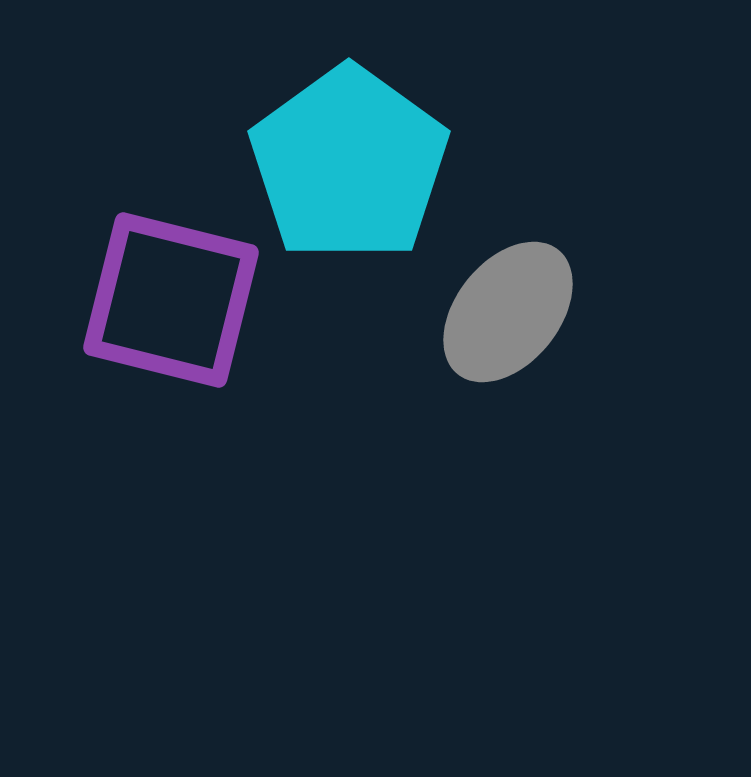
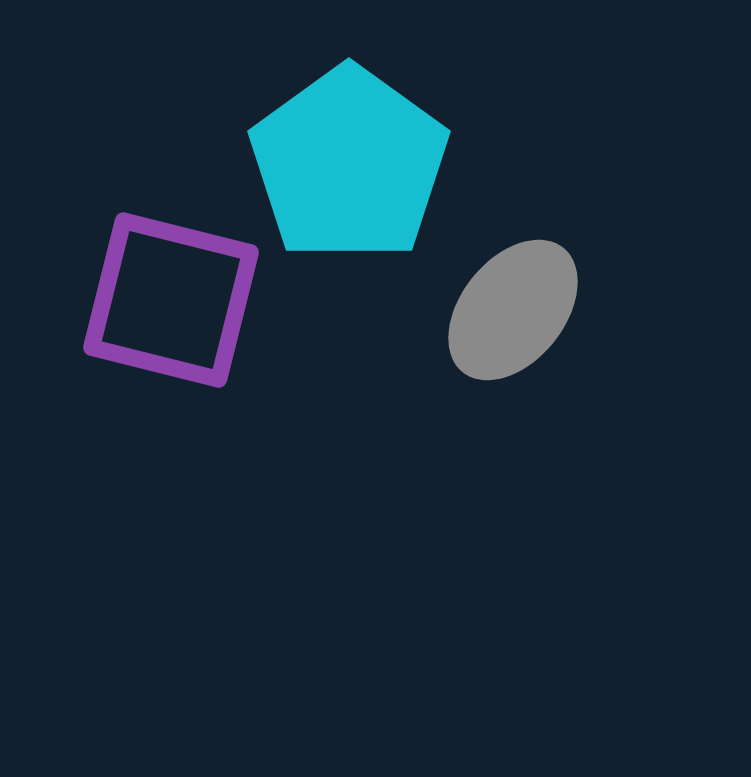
gray ellipse: moved 5 px right, 2 px up
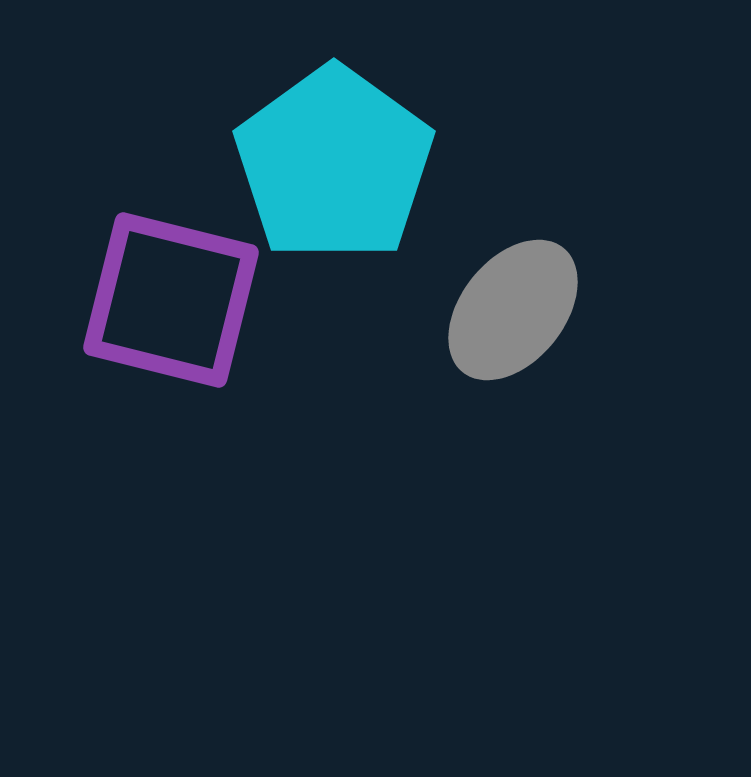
cyan pentagon: moved 15 px left
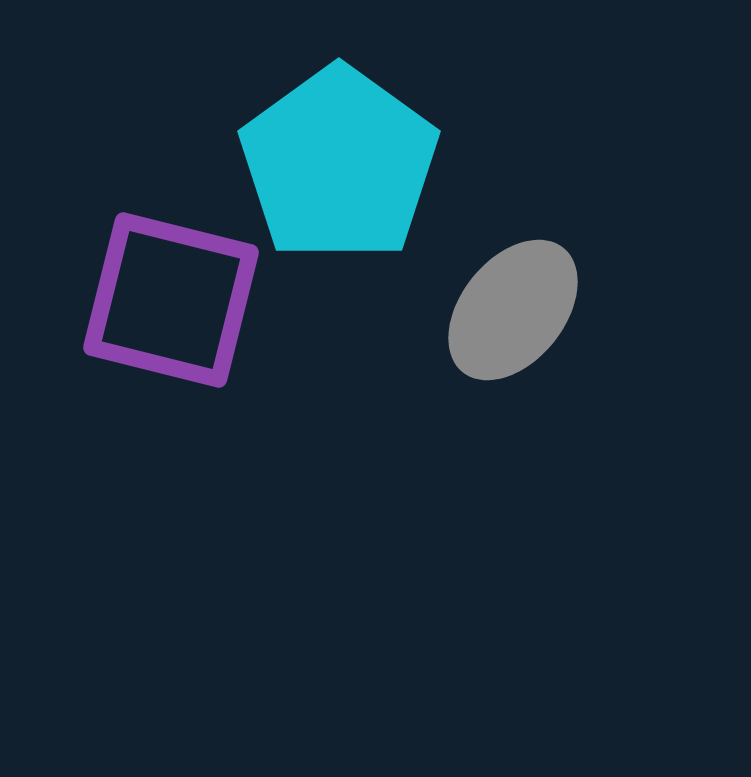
cyan pentagon: moved 5 px right
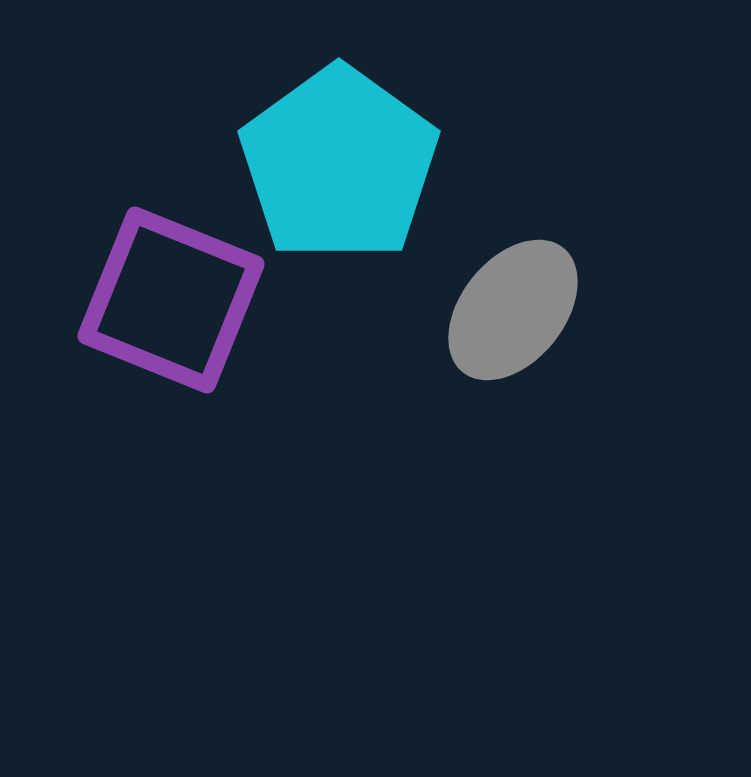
purple square: rotated 8 degrees clockwise
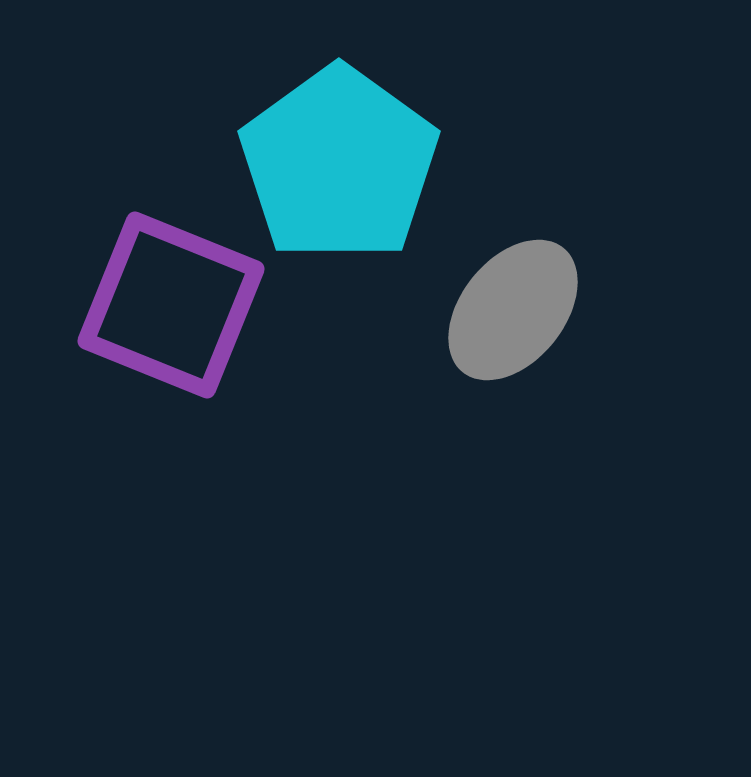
purple square: moved 5 px down
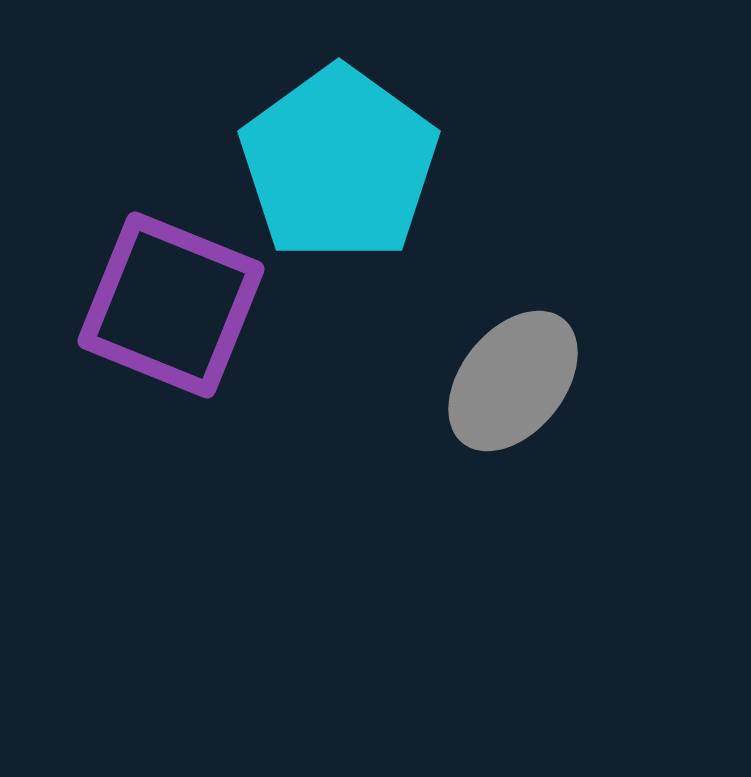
gray ellipse: moved 71 px down
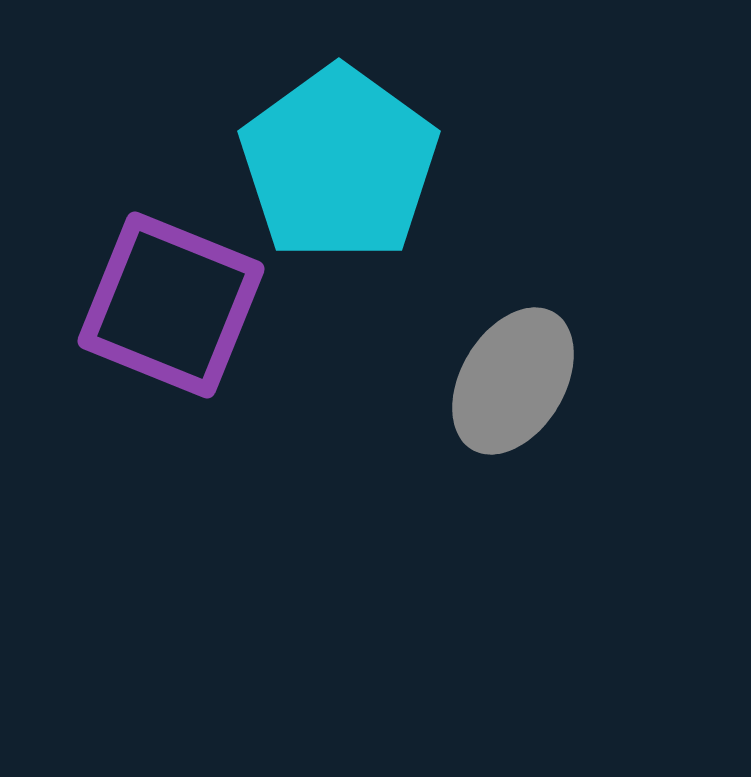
gray ellipse: rotated 8 degrees counterclockwise
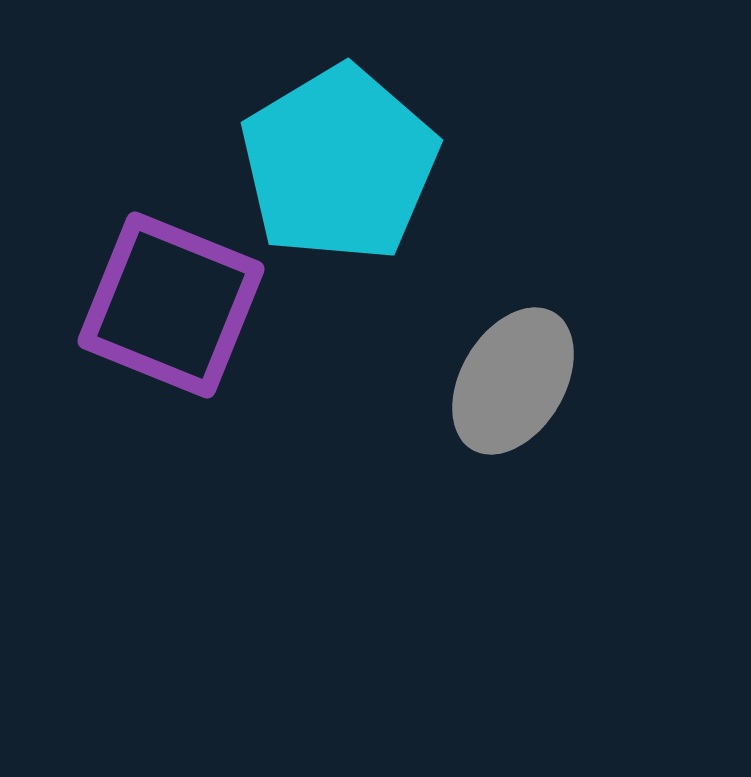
cyan pentagon: rotated 5 degrees clockwise
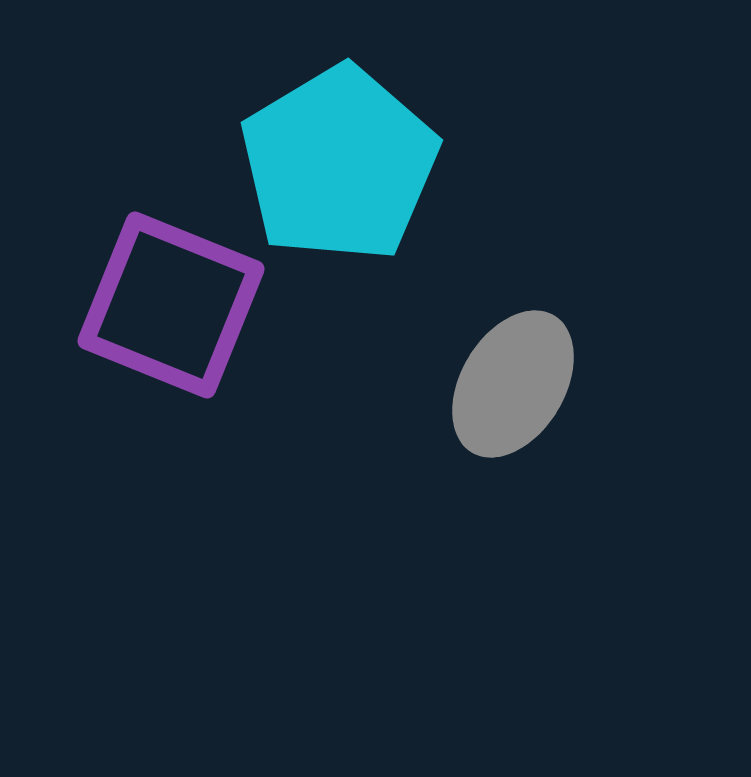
gray ellipse: moved 3 px down
